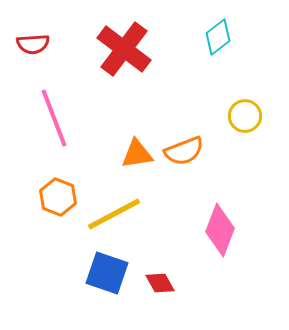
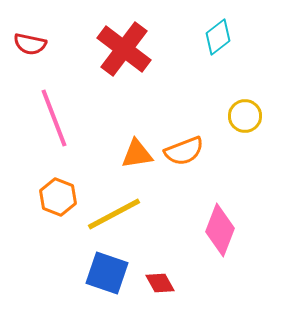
red semicircle: moved 3 px left; rotated 16 degrees clockwise
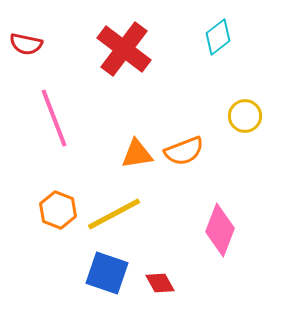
red semicircle: moved 4 px left
orange hexagon: moved 13 px down
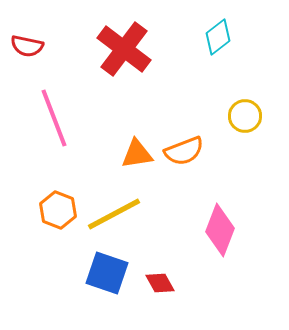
red semicircle: moved 1 px right, 2 px down
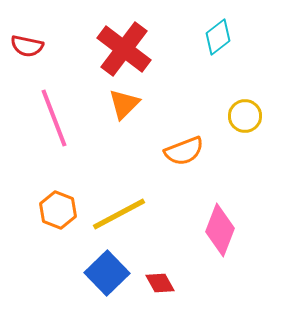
orange triangle: moved 13 px left, 50 px up; rotated 36 degrees counterclockwise
yellow line: moved 5 px right
blue square: rotated 27 degrees clockwise
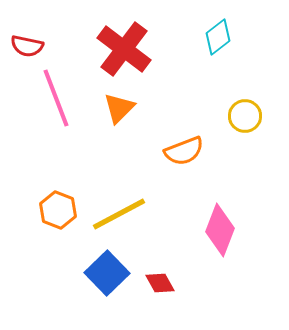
orange triangle: moved 5 px left, 4 px down
pink line: moved 2 px right, 20 px up
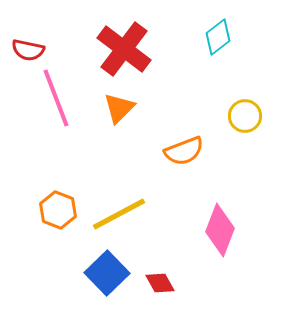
red semicircle: moved 1 px right, 4 px down
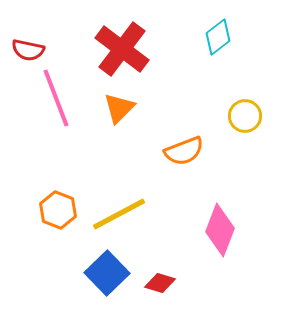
red cross: moved 2 px left
red diamond: rotated 44 degrees counterclockwise
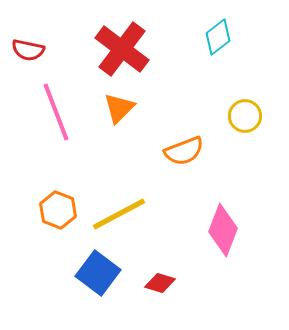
pink line: moved 14 px down
pink diamond: moved 3 px right
blue square: moved 9 px left; rotated 9 degrees counterclockwise
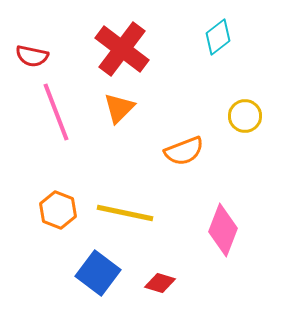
red semicircle: moved 4 px right, 6 px down
yellow line: moved 6 px right, 1 px up; rotated 40 degrees clockwise
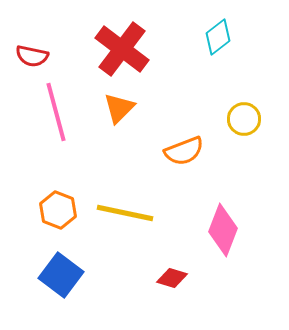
pink line: rotated 6 degrees clockwise
yellow circle: moved 1 px left, 3 px down
blue square: moved 37 px left, 2 px down
red diamond: moved 12 px right, 5 px up
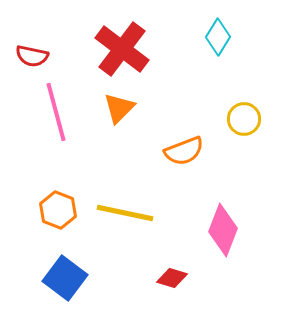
cyan diamond: rotated 21 degrees counterclockwise
blue square: moved 4 px right, 3 px down
